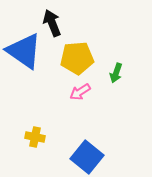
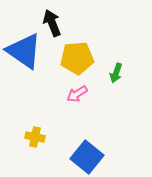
pink arrow: moved 3 px left, 2 px down
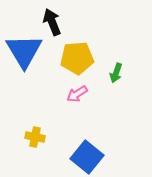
black arrow: moved 1 px up
blue triangle: rotated 24 degrees clockwise
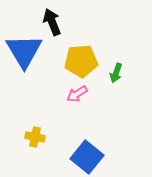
yellow pentagon: moved 4 px right, 3 px down
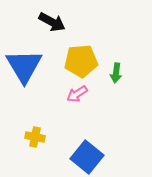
black arrow: rotated 140 degrees clockwise
blue triangle: moved 15 px down
green arrow: rotated 12 degrees counterclockwise
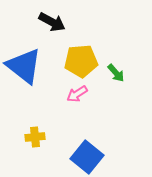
blue triangle: rotated 21 degrees counterclockwise
green arrow: rotated 48 degrees counterclockwise
yellow cross: rotated 18 degrees counterclockwise
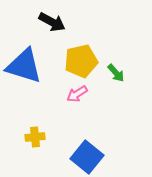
yellow pentagon: rotated 8 degrees counterclockwise
blue triangle: rotated 21 degrees counterclockwise
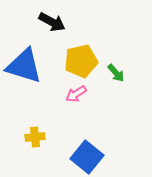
pink arrow: moved 1 px left
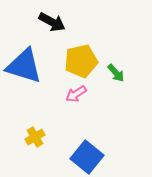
yellow cross: rotated 24 degrees counterclockwise
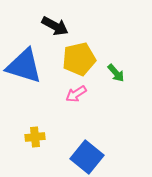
black arrow: moved 3 px right, 4 px down
yellow pentagon: moved 2 px left, 2 px up
yellow cross: rotated 24 degrees clockwise
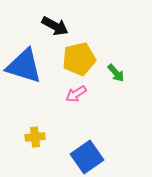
blue square: rotated 16 degrees clockwise
